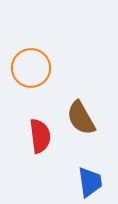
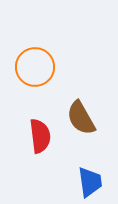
orange circle: moved 4 px right, 1 px up
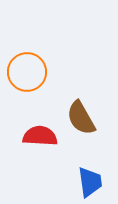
orange circle: moved 8 px left, 5 px down
red semicircle: rotated 80 degrees counterclockwise
